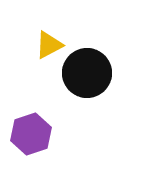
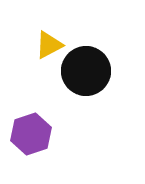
black circle: moved 1 px left, 2 px up
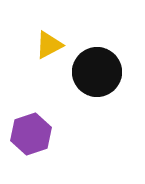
black circle: moved 11 px right, 1 px down
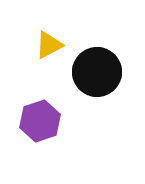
purple hexagon: moved 9 px right, 13 px up
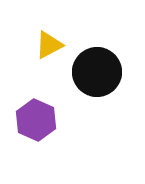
purple hexagon: moved 4 px left, 1 px up; rotated 18 degrees counterclockwise
